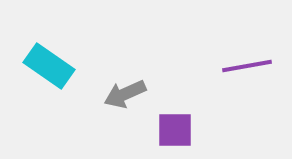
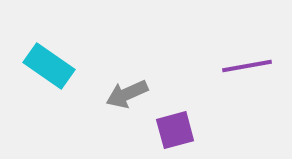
gray arrow: moved 2 px right
purple square: rotated 15 degrees counterclockwise
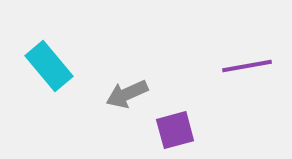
cyan rectangle: rotated 15 degrees clockwise
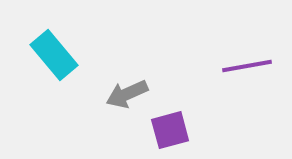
cyan rectangle: moved 5 px right, 11 px up
purple square: moved 5 px left
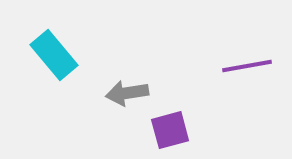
gray arrow: moved 1 px up; rotated 15 degrees clockwise
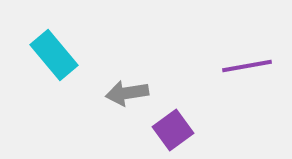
purple square: moved 3 px right; rotated 21 degrees counterclockwise
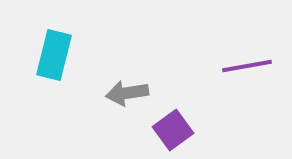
cyan rectangle: rotated 54 degrees clockwise
